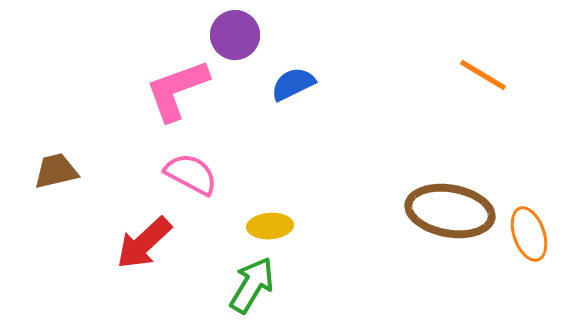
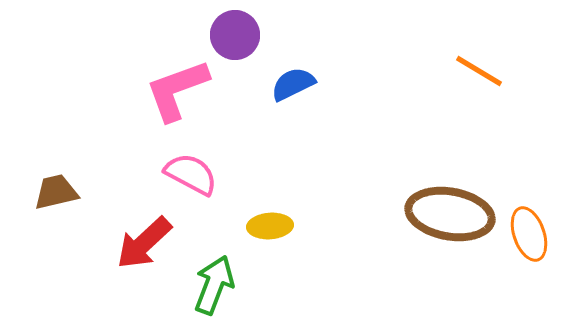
orange line: moved 4 px left, 4 px up
brown trapezoid: moved 21 px down
brown ellipse: moved 3 px down
green arrow: moved 38 px left; rotated 10 degrees counterclockwise
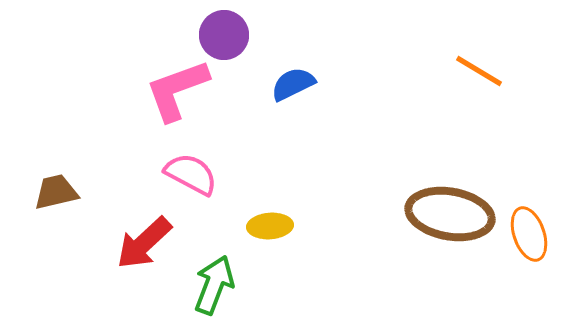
purple circle: moved 11 px left
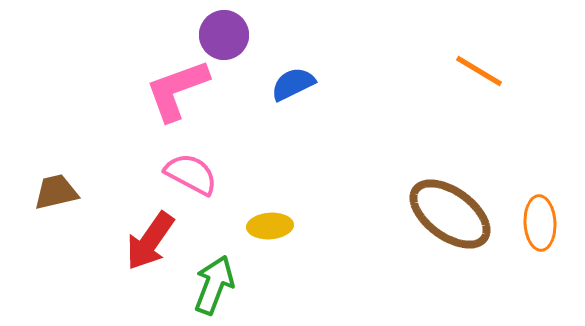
brown ellipse: rotated 26 degrees clockwise
orange ellipse: moved 11 px right, 11 px up; rotated 16 degrees clockwise
red arrow: moved 6 px right, 2 px up; rotated 12 degrees counterclockwise
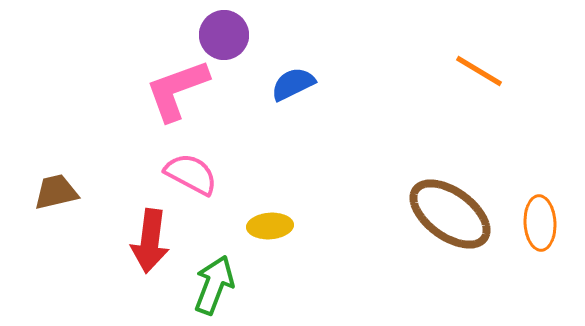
red arrow: rotated 28 degrees counterclockwise
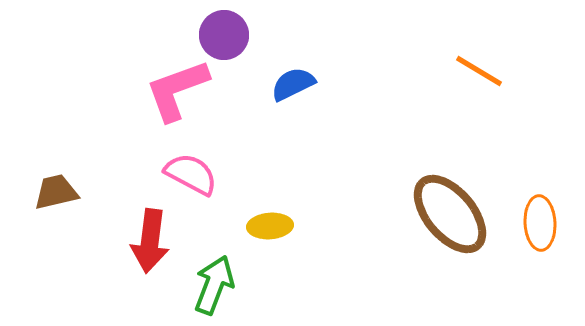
brown ellipse: rotated 14 degrees clockwise
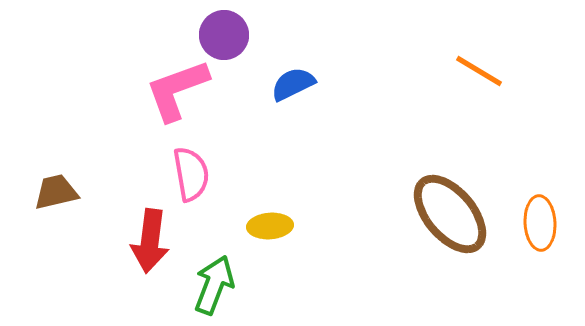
pink semicircle: rotated 52 degrees clockwise
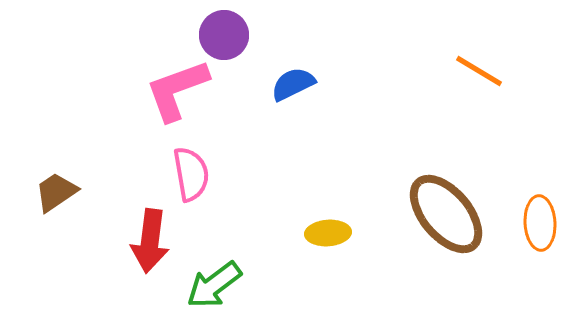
brown trapezoid: rotated 21 degrees counterclockwise
brown ellipse: moved 4 px left
yellow ellipse: moved 58 px right, 7 px down
green arrow: rotated 148 degrees counterclockwise
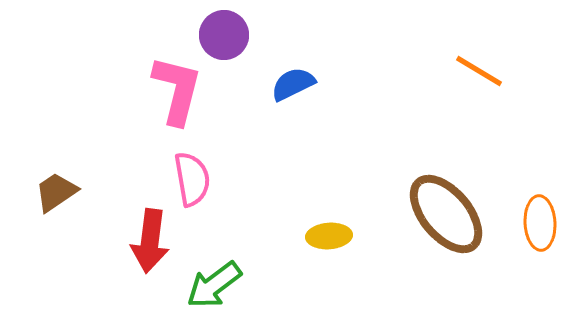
pink L-shape: rotated 124 degrees clockwise
pink semicircle: moved 1 px right, 5 px down
yellow ellipse: moved 1 px right, 3 px down
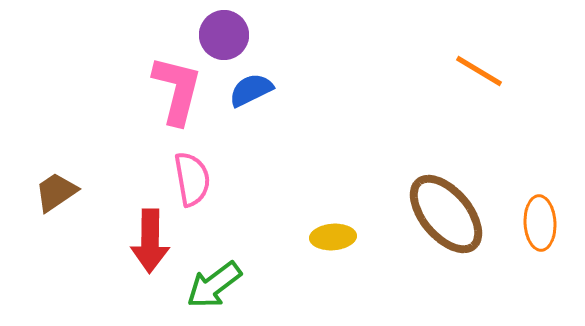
blue semicircle: moved 42 px left, 6 px down
yellow ellipse: moved 4 px right, 1 px down
red arrow: rotated 6 degrees counterclockwise
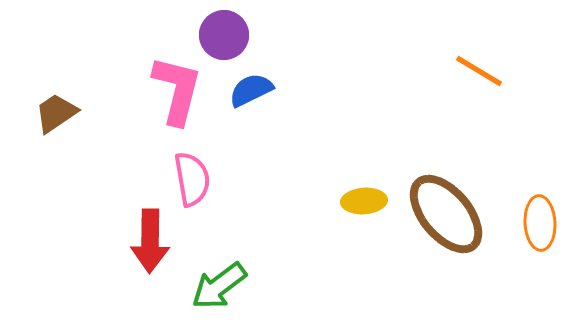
brown trapezoid: moved 79 px up
yellow ellipse: moved 31 px right, 36 px up
green arrow: moved 5 px right, 1 px down
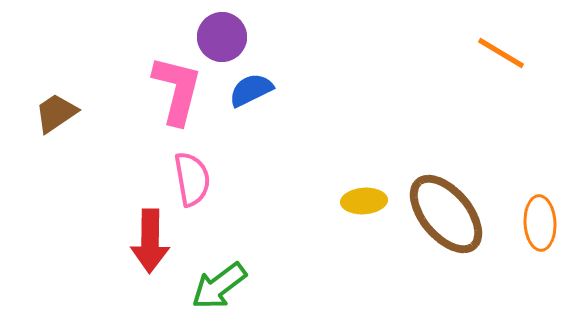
purple circle: moved 2 px left, 2 px down
orange line: moved 22 px right, 18 px up
